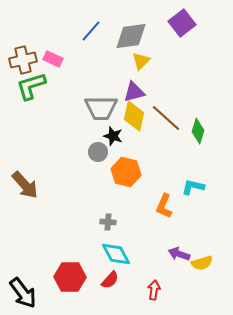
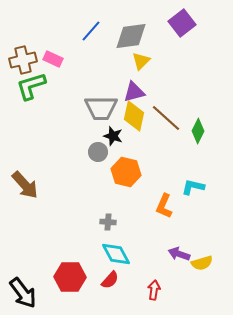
green diamond: rotated 10 degrees clockwise
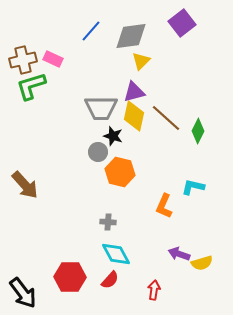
orange hexagon: moved 6 px left
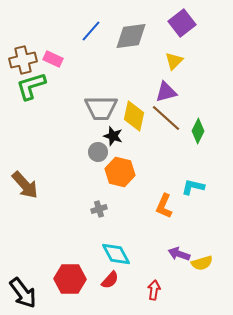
yellow triangle: moved 33 px right
purple triangle: moved 32 px right
gray cross: moved 9 px left, 13 px up; rotated 21 degrees counterclockwise
red hexagon: moved 2 px down
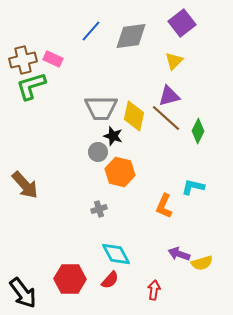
purple triangle: moved 3 px right, 4 px down
